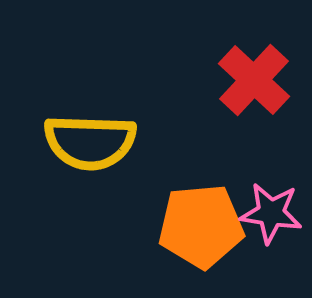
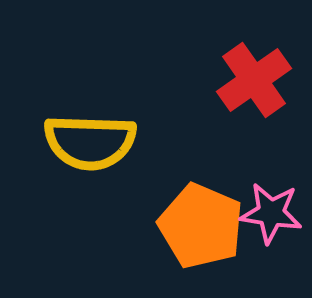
red cross: rotated 12 degrees clockwise
orange pentagon: rotated 28 degrees clockwise
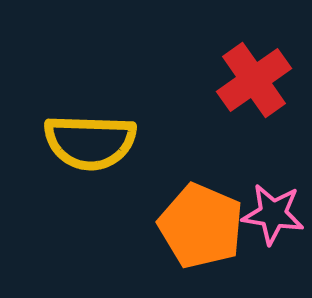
pink star: moved 2 px right, 1 px down
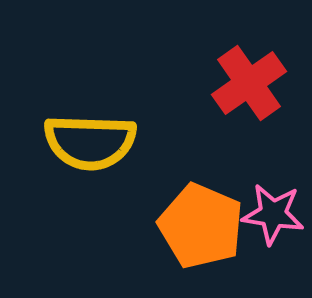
red cross: moved 5 px left, 3 px down
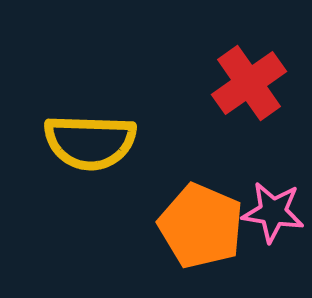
pink star: moved 2 px up
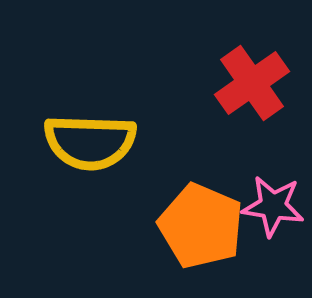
red cross: moved 3 px right
pink star: moved 6 px up
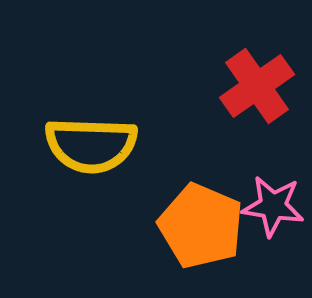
red cross: moved 5 px right, 3 px down
yellow semicircle: moved 1 px right, 3 px down
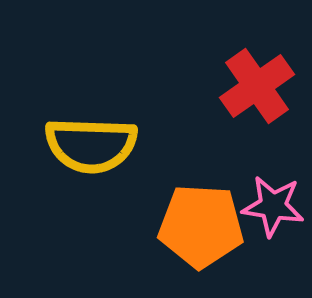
orange pentagon: rotated 20 degrees counterclockwise
